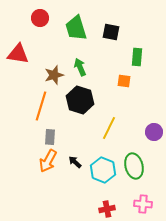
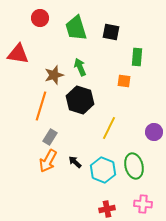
gray rectangle: rotated 28 degrees clockwise
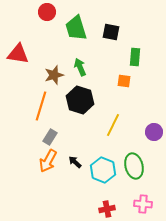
red circle: moved 7 px right, 6 px up
green rectangle: moved 2 px left
yellow line: moved 4 px right, 3 px up
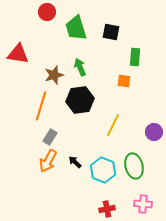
black hexagon: rotated 24 degrees counterclockwise
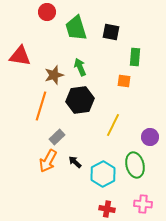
red triangle: moved 2 px right, 2 px down
purple circle: moved 4 px left, 5 px down
gray rectangle: moved 7 px right; rotated 14 degrees clockwise
green ellipse: moved 1 px right, 1 px up
cyan hexagon: moved 4 px down; rotated 10 degrees clockwise
red cross: rotated 21 degrees clockwise
